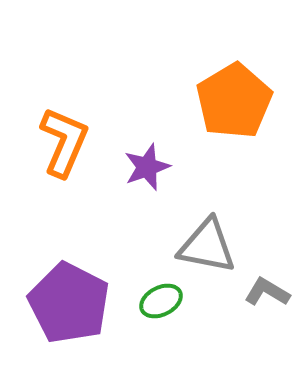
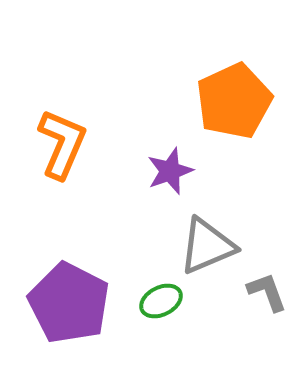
orange pentagon: rotated 6 degrees clockwise
orange L-shape: moved 2 px left, 2 px down
purple star: moved 23 px right, 4 px down
gray triangle: rotated 34 degrees counterclockwise
gray L-shape: rotated 39 degrees clockwise
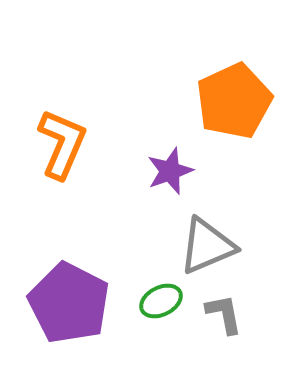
gray L-shape: moved 43 px left, 22 px down; rotated 9 degrees clockwise
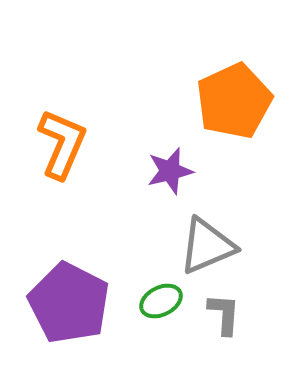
purple star: rotated 6 degrees clockwise
gray L-shape: rotated 15 degrees clockwise
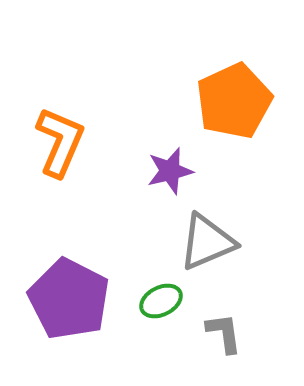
orange L-shape: moved 2 px left, 2 px up
gray triangle: moved 4 px up
purple pentagon: moved 4 px up
gray L-shape: moved 19 px down; rotated 12 degrees counterclockwise
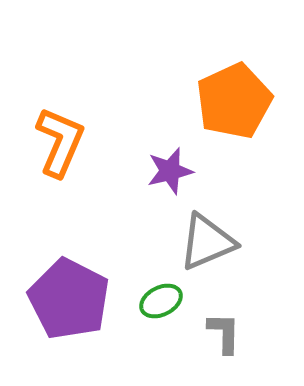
gray L-shape: rotated 9 degrees clockwise
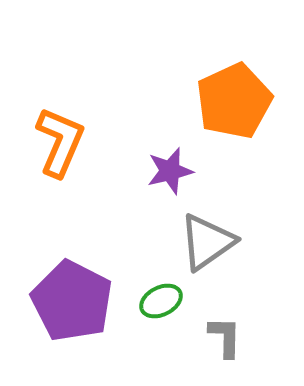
gray triangle: rotated 12 degrees counterclockwise
purple pentagon: moved 3 px right, 2 px down
gray L-shape: moved 1 px right, 4 px down
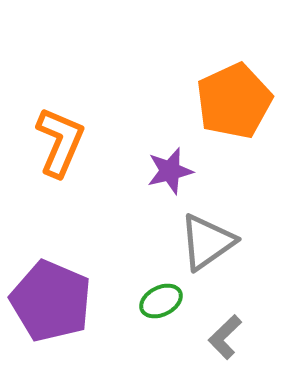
purple pentagon: moved 21 px left; rotated 4 degrees counterclockwise
gray L-shape: rotated 135 degrees counterclockwise
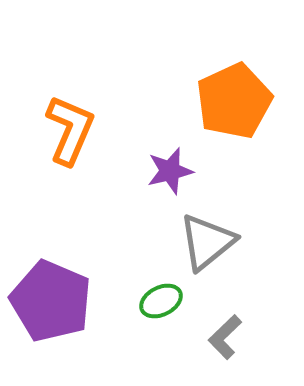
orange L-shape: moved 10 px right, 12 px up
gray triangle: rotated 4 degrees counterclockwise
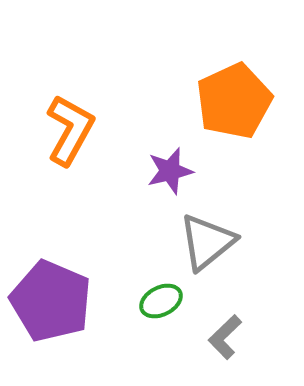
orange L-shape: rotated 6 degrees clockwise
